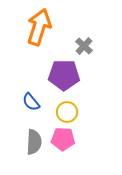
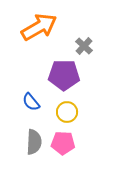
orange arrow: rotated 42 degrees clockwise
pink pentagon: moved 4 px down
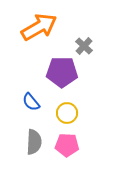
purple pentagon: moved 2 px left, 3 px up
yellow circle: moved 1 px down
pink pentagon: moved 4 px right, 2 px down
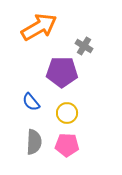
gray cross: rotated 12 degrees counterclockwise
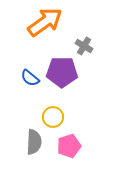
orange arrow: moved 6 px right, 5 px up; rotated 6 degrees counterclockwise
blue semicircle: moved 1 px left, 24 px up; rotated 12 degrees counterclockwise
yellow circle: moved 14 px left, 4 px down
pink pentagon: moved 2 px right, 1 px down; rotated 20 degrees counterclockwise
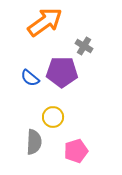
pink pentagon: moved 7 px right, 5 px down
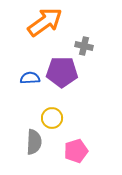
gray cross: rotated 18 degrees counterclockwise
blue semicircle: rotated 138 degrees clockwise
yellow circle: moved 1 px left, 1 px down
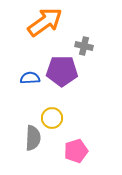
purple pentagon: moved 1 px up
gray semicircle: moved 1 px left, 4 px up
